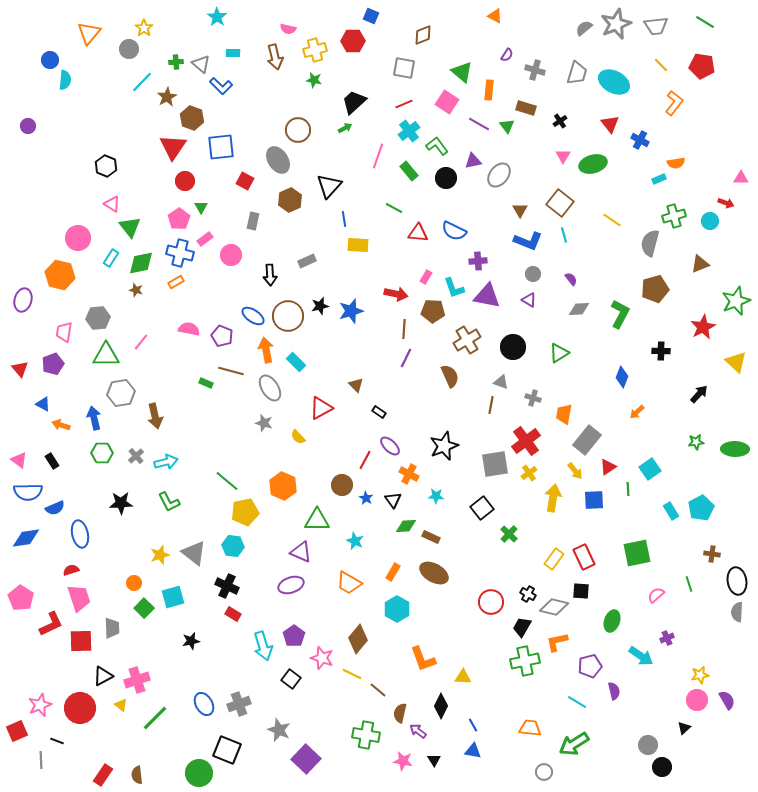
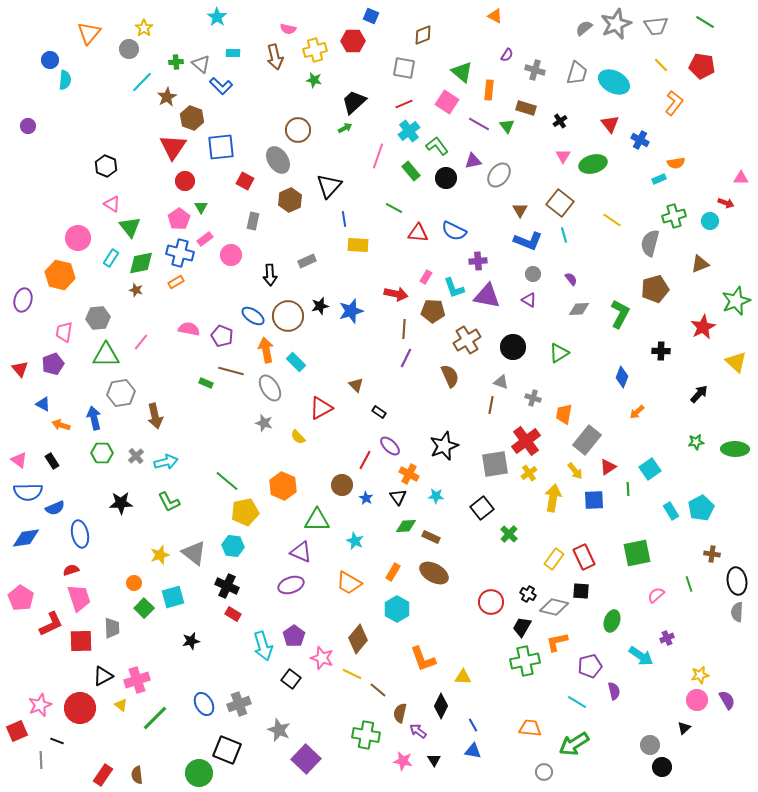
green rectangle at (409, 171): moved 2 px right
black triangle at (393, 500): moved 5 px right, 3 px up
gray circle at (648, 745): moved 2 px right
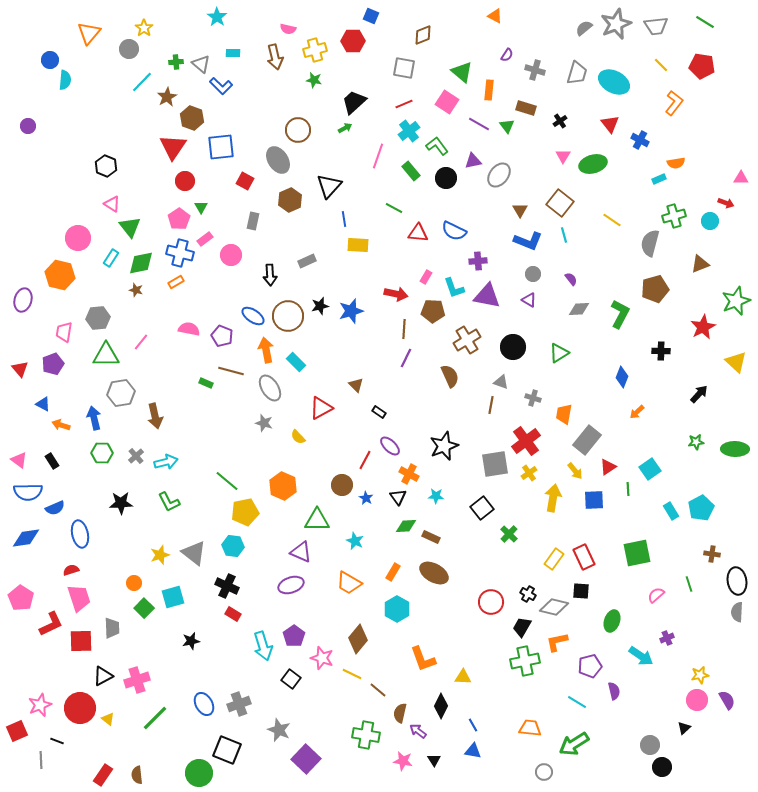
yellow triangle at (121, 705): moved 13 px left, 14 px down
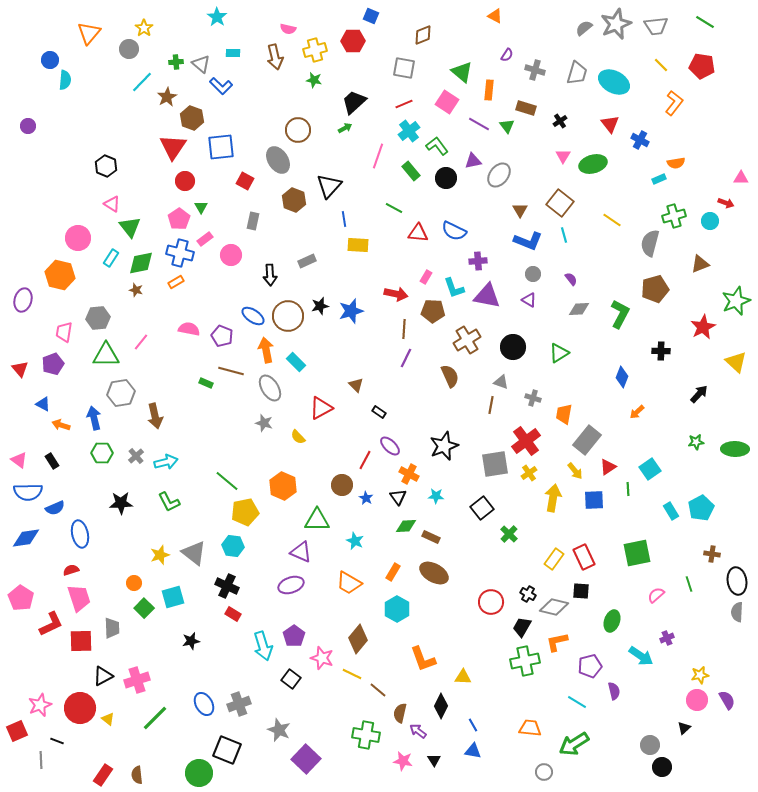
brown hexagon at (290, 200): moved 4 px right; rotated 15 degrees counterclockwise
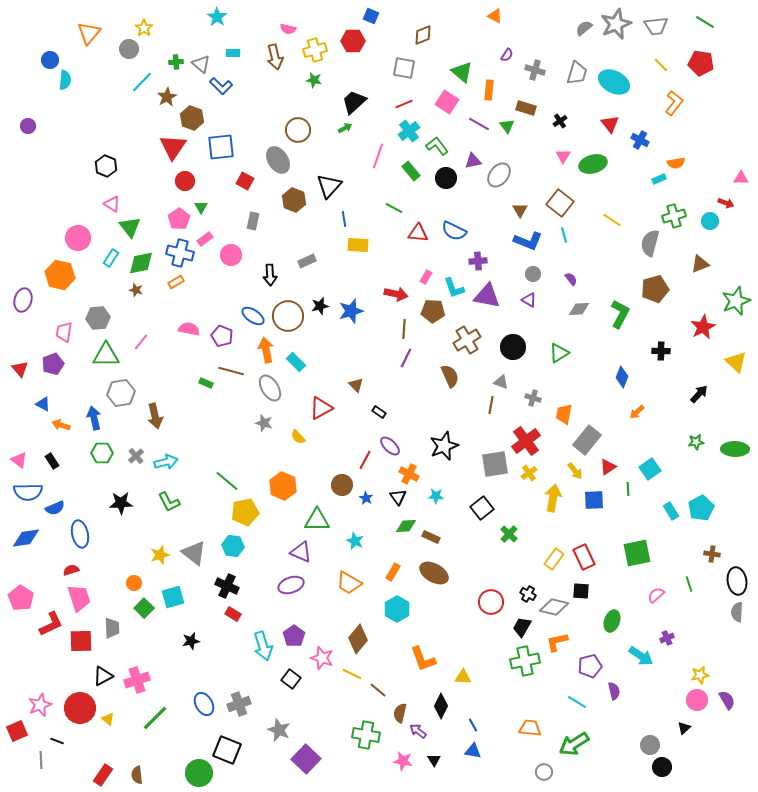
red pentagon at (702, 66): moved 1 px left, 3 px up
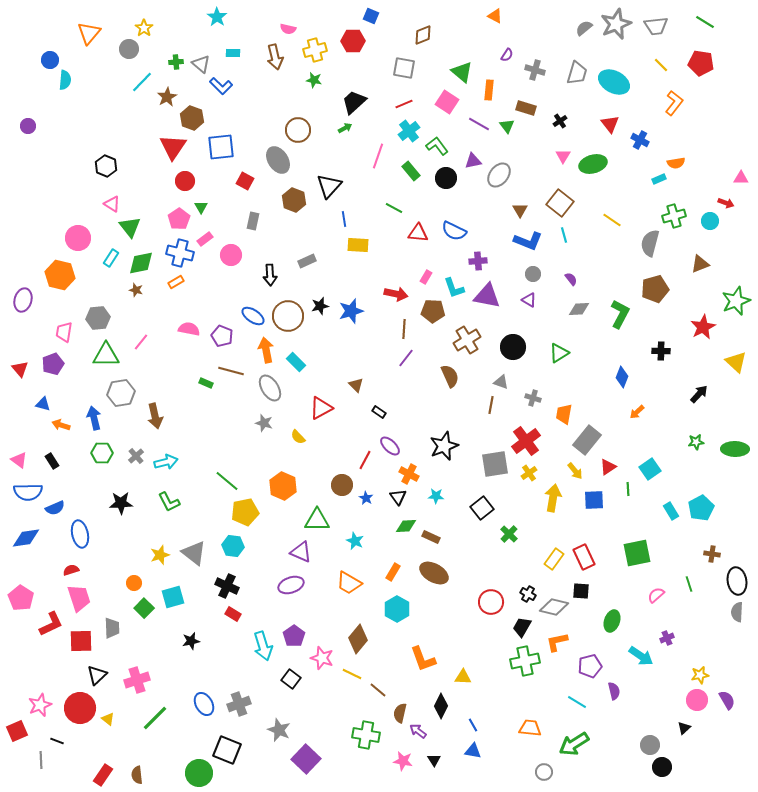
purple line at (406, 358): rotated 12 degrees clockwise
blue triangle at (43, 404): rotated 14 degrees counterclockwise
black triangle at (103, 676): moved 6 px left, 1 px up; rotated 15 degrees counterclockwise
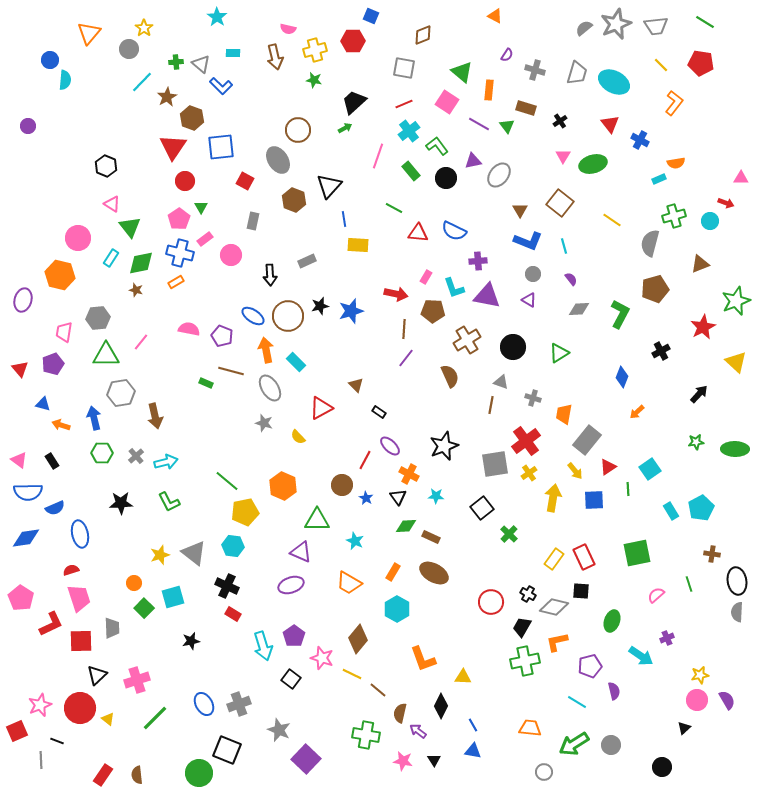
cyan line at (564, 235): moved 11 px down
black cross at (661, 351): rotated 30 degrees counterclockwise
gray circle at (650, 745): moved 39 px left
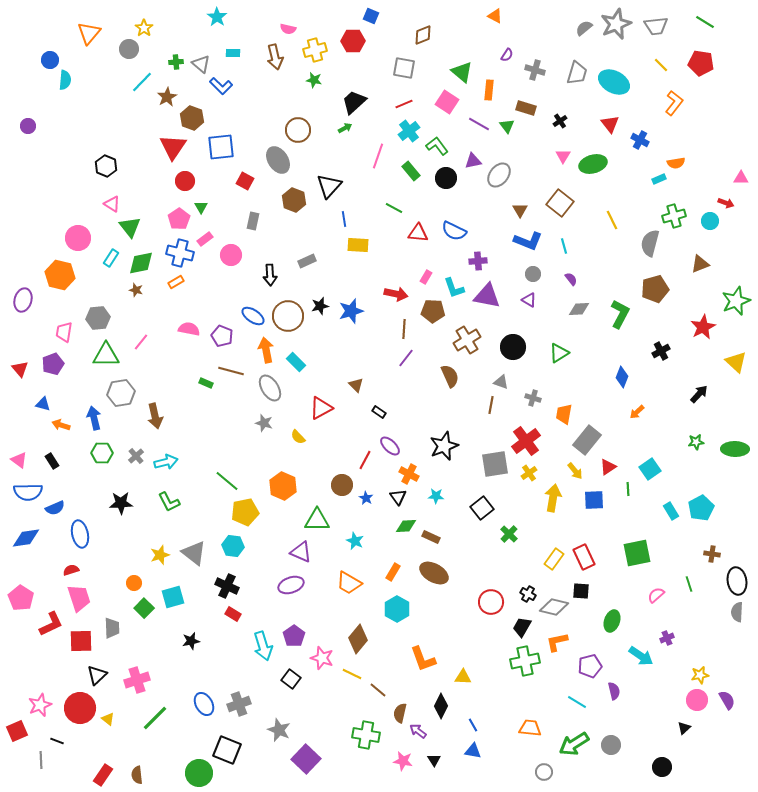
yellow line at (612, 220): rotated 30 degrees clockwise
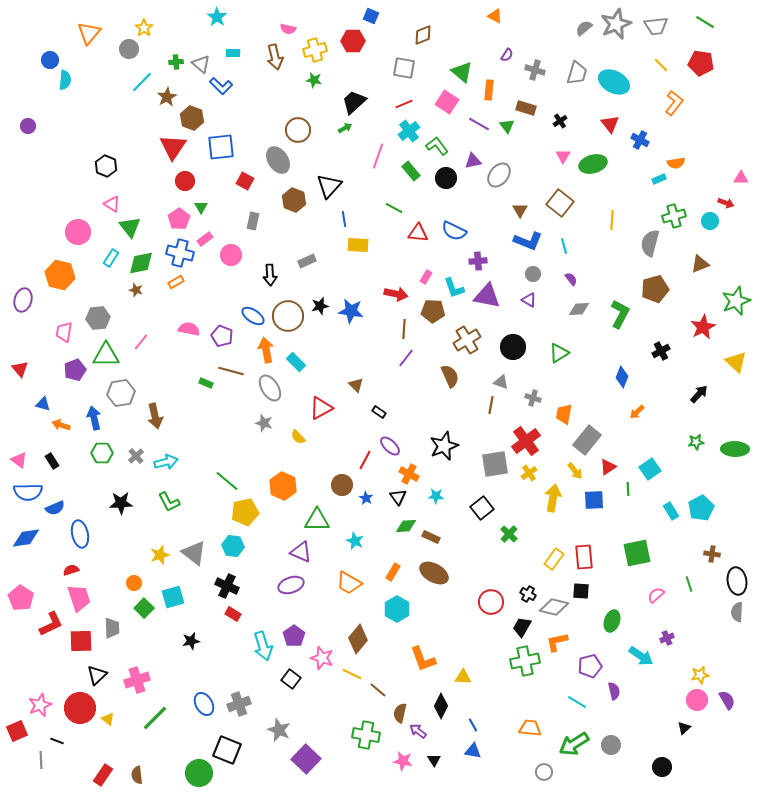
yellow line at (612, 220): rotated 30 degrees clockwise
pink circle at (78, 238): moved 6 px up
blue star at (351, 311): rotated 25 degrees clockwise
purple pentagon at (53, 364): moved 22 px right, 6 px down
red rectangle at (584, 557): rotated 20 degrees clockwise
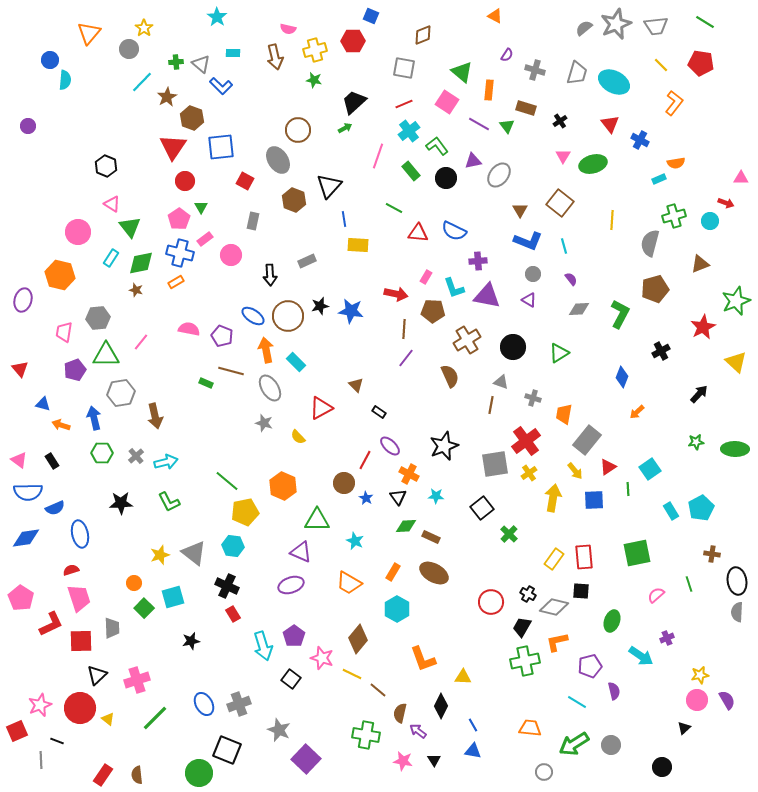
brown circle at (342, 485): moved 2 px right, 2 px up
red rectangle at (233, 614): rotated 28 degrees clockwise
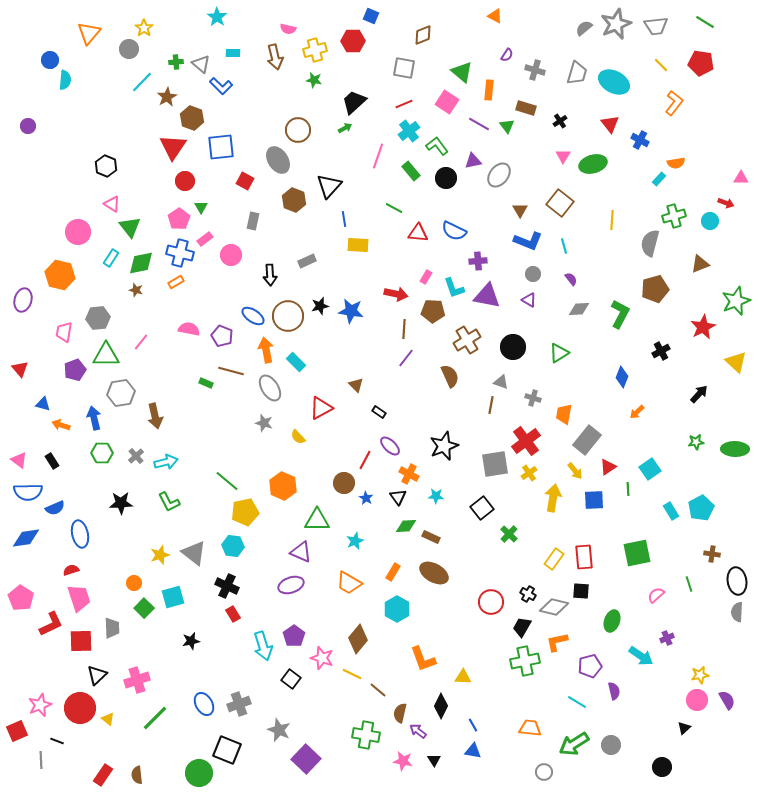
cyan rectangle at (659, 179): rotated 24 degrees counterclockwise
cyan star at (355, 541): rotated 24 degrees clockwise
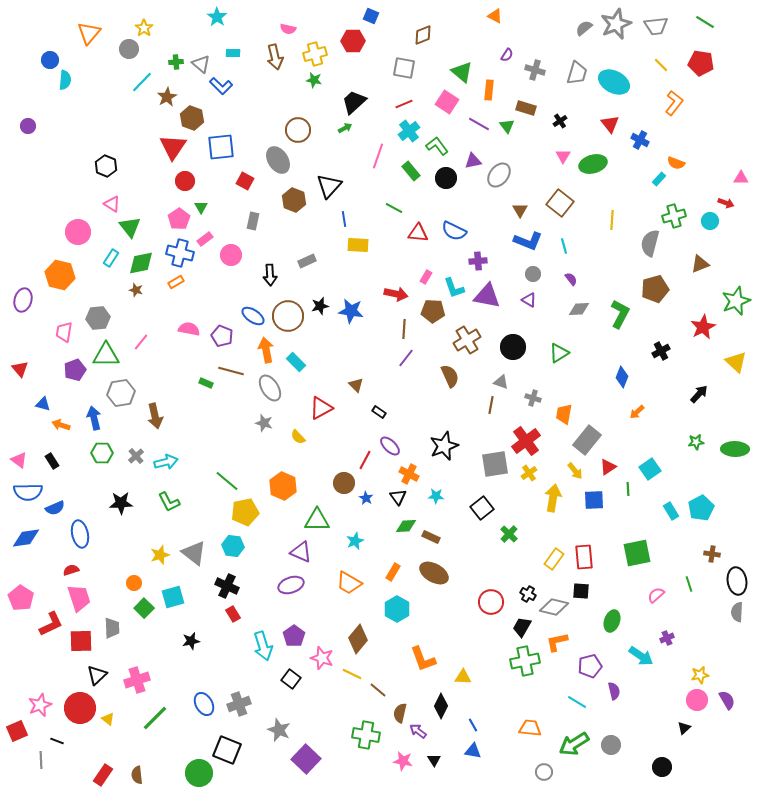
yellow cross at (315, 50): moved 4 px down
orange semicircle at (676, 163): rotated 30 degrees clockwise
